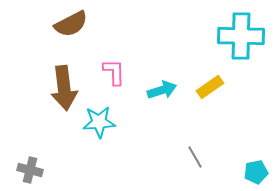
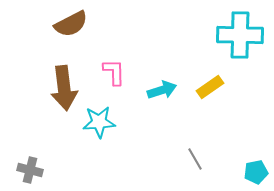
cyan cross: moved 1 px left, 1 px up
gray line: moved 2 px down
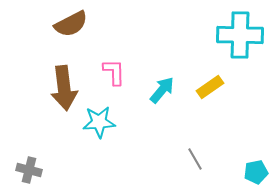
cyan arrow: rotated 32 degrees counterclockwise
gray cross: moved 1 px left
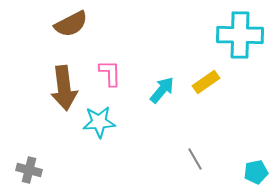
pink L-shape: moved 4 px left, 1 px down
yellow rectangle: moved 4 px left, 5 px up
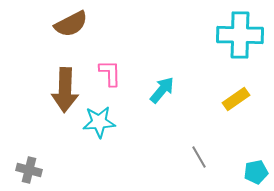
yellow rectangle: moved 30 px right, 17 px down
brown arrow: moved 1 px right, 2 px down; rotated 9 degrees clockwise
gray line: moved 4 px right, 2 px up
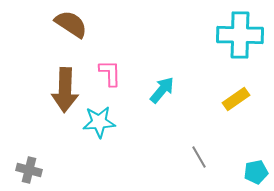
brown semicircle: rotated 120 degrees counterclockwise
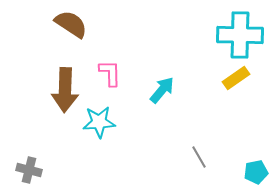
yellow rectangle: moved 21 px up
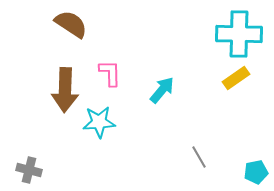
cyan cross: moved 1 px left, 1 px up
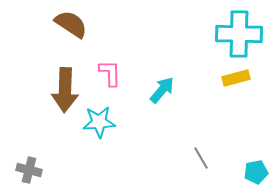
yellow rectangle: rotated 20 degrees clockwise
gray line: moved 2 px right, 1 px down
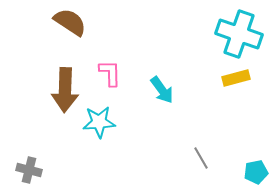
brown semicircle: moved 1 px left, 2 px up
cyan cross: rotated 18 degrees clockwise
cyan arrow: rotated 104 degrees clockwise
